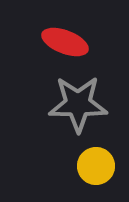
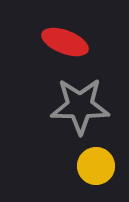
gray star: moved 2 px right, 2 px down
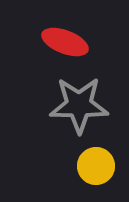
gray star: moved 1 px left, 1 px up
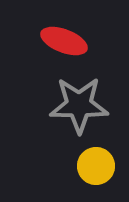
red ellipse: moved 1 px left, 1 px up
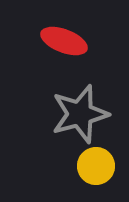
gray star: moved 1 px right, 9 px down; rotated 16 degrees counterclockwise
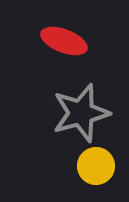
gray star: moved 1 px right, 1 px up
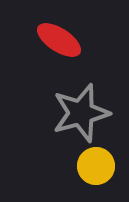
red ellipse: moved 5 px left, 1 px up; rotated 12 degrees clockwise
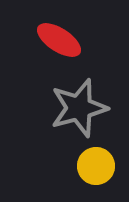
gray star: moved 2 px left, 5 px up
